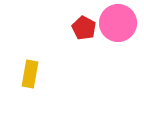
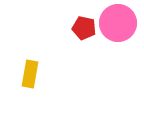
red pentagon: rotated 15 degrees counterclockwise
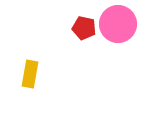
pink circle: moved 1 px down
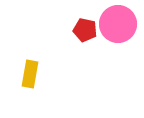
red pentagon: moved 1 px right, 2 px down
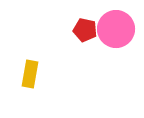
pink circle: moved 2 px left, 5 px down
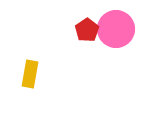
red pentagon: moved 2 px right; rotated 25 degrees clockwise
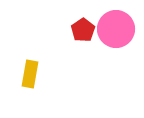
red pentagon: moved 4 px left
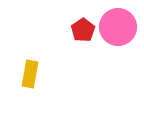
pink circle: moved 2 px right, 2 px up
